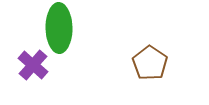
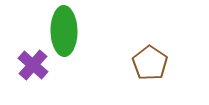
green ellipse: moved 5 px right, 3 px down
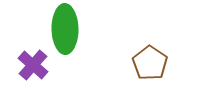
green ellipse: moved 1 px right, 2 px up
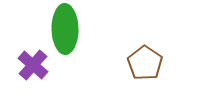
brown pentagon: moved 5 px left
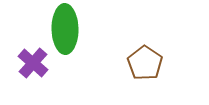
purple cross: moved 2 px up
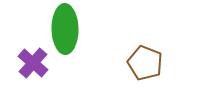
brown pentagon: rotated 12 degrees counterclockwise
